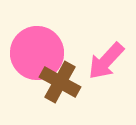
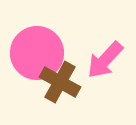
pink arrow: moved 1 px left, 1 px up
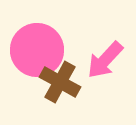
pink circle: moved 3 px up
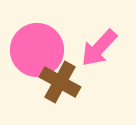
pink arrow: moved 6 px left, 12 px up
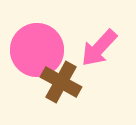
brown cross: moved 1 px right
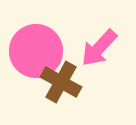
pink circle: moved 1 px left, 1 px down
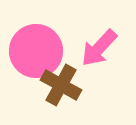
brown cross: moved 3 px down
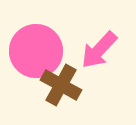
pink arrow: moved 2 px down
